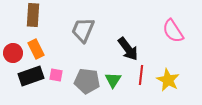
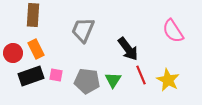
red line: rotated 30 degrees counterclockwise
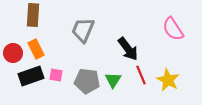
pink semicircle: moved 2 px up
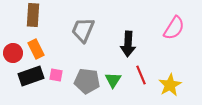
pink semicircle: moved 1 px right, 1 px up; rotated 115 degrees counterclockwise
black arrow: moved 5 px up; rotated 40 degrees clockwise
yellow star: moved 2 px right, 5 px down; rotated 15 degrees clockwise
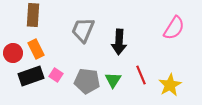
black arrow: moved 9 px left, 2 px up
pink square: rotated 24 degrees clockwise
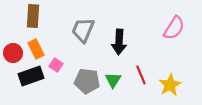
brown rectangle: moved 1 px down
pink square: moved 10 px up
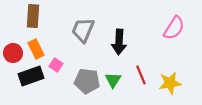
yellow star: moved 2 px up; rotated 20 degrees clockwise
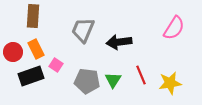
black arrow: rotated 80 degrees clockwise
red circle: moved 1 px up
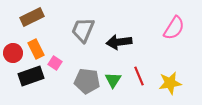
brown rectangle: moved 1 px left, 1 px down; rotated 60 degrees clockwise
red circle: moved 1 px down
pink square: moved 1 px left, 2 px up
red line: moved 2 px left, 1 px down
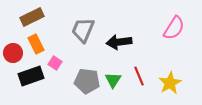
orange rectangle: moved 5 px up
yellow star: rotated 20 degrees counterclockwise
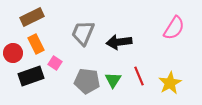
gray trapezoid: moved 3 px down
